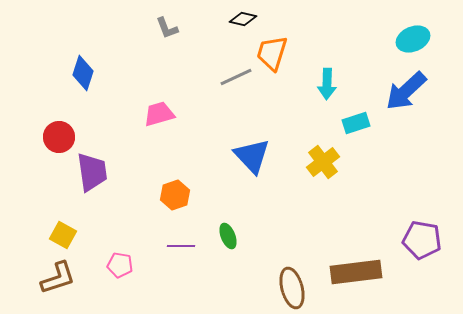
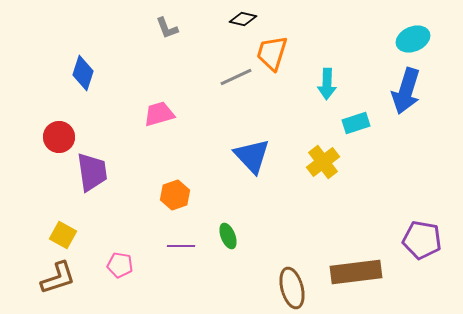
blue arrow: rotated 30 degrees counterclockwise
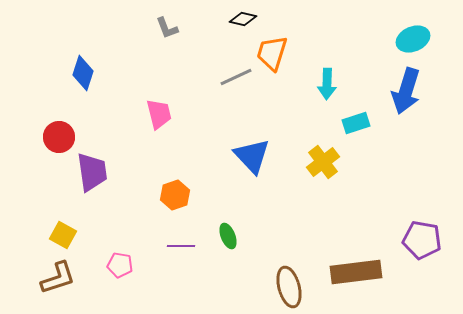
pink trapezoid: rotated 92 degrees clockwise
brown ellipse: moved 3 px left, 1 px up
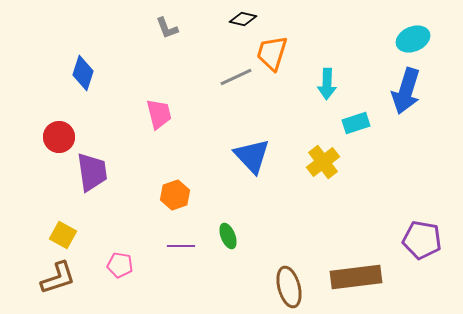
brown rectangle: moved 5 px down
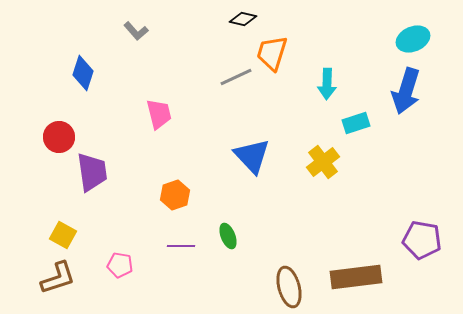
gray L-shape: moved 31 px left, 3 px down; rotated 20 degrees counterclockwise
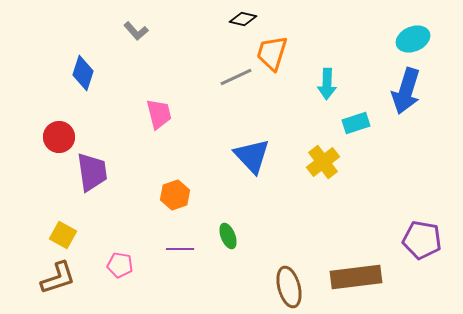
purple line: moved 1 px left, 3 px down
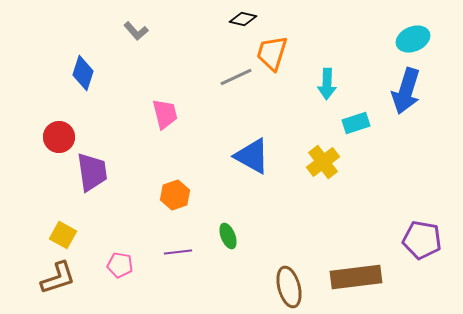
pink trapezoid: moved 6 px right
blue triangle: rotated 18 degrees counterclockwise
purple line: moved 2 px left, 3 px down; rotated 8 degrees counterclockwise
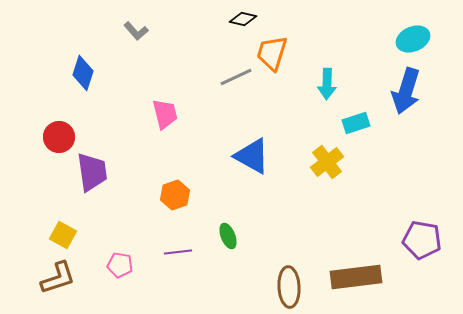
yellow cross: moved 4 px right
brown ellipse: rotated 12 degrees clockwise
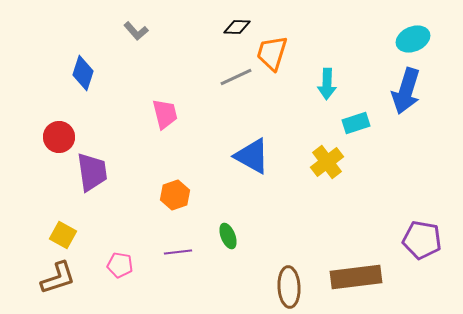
black diamond: moved 6 px left, 8 px down; rotated 12 degrees counterclockwise
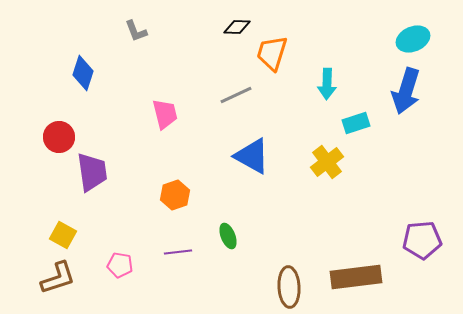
gray L-shape: rotated 20 degrees clockwise
gray line: moved 18 px down
purple pentagon: rotated 15 degrees counterclockwise
